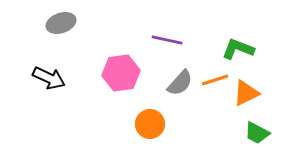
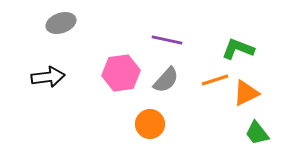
black arrow: moved 1 px left, 1 px up; rotated 32 degrees counterclockwise
gray semicircle: moved 14 px left, 3 px up
green trapezoid: rotated 24 degrees clockwise
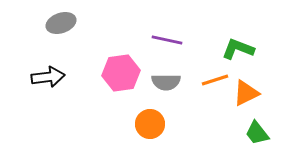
gray semicircle: moved 2 px down; rotated 48 degrees clockwise
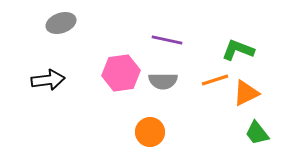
green L-shape: moved 1 px down
black arrow: moved 3 px down
gray semicircle: moved 3 px left, 1 px up
orange circle: moved 8 px down
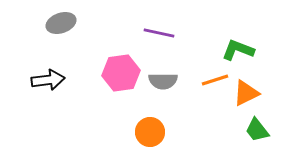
purple line: moved 8 px left, 7 px up
green trapezoid: moved 3 px up
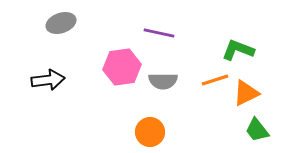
pink hexagon: moved 1 px right, 6 px up
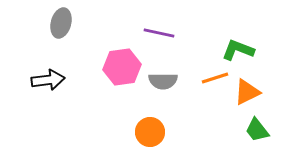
gray ellipse: rotated 56 degrees counterclockwise
orange line: moved 2 px up
orange triangle: moved 1 px right, 1 px up
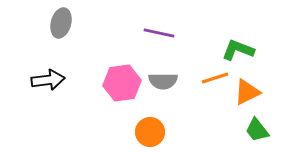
pink hexagon: moved 16 px down
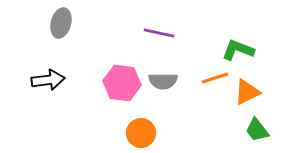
pink hexagon: rotated 15 degrees clockwise
orange circle: moved 9 px left, 1 px down
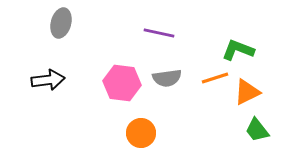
gray semicircle: moved 4 px right, 3 px up; rotated 8 degrees counterclockwise
